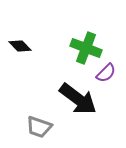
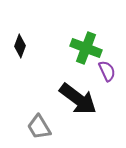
black diamond: rotated 65 degrees clockwise
purple semicircle: moved 1 px right, 2 px up; rotated 70 degrees counterclockwise
gray trapezoid: rotated 40 degrees clockwise
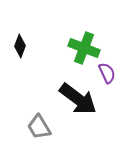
green cross: moved 2 px left
purple semicircle: moved 2 px down
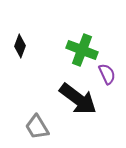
green cross: moved 2 px left, 2 px down
purple semicircle: moved 1 px down
gray trapezoid: moved 2 px left
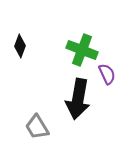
black arrow: rotated 63 degrees clockwise
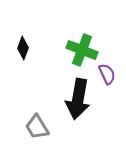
black diamond: moved 3 px right, 2 px down
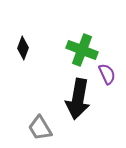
gray trapezoid: moved 3 px right, 1 px down
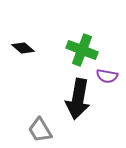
black diamond: rotated 70 degrees counterclockwise
purple semicircle: moved 2 px down; rotated 125 degrees clockwise
gray trapezoid: moved 2 px down
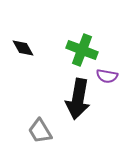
black diamond: rotated 20 degrees clockwise
gray trapezoid: moved 1 px down
